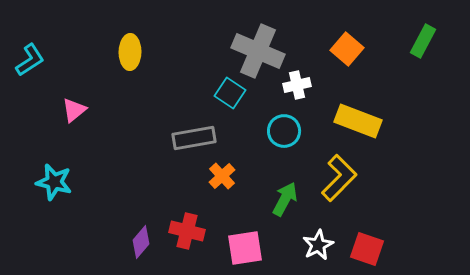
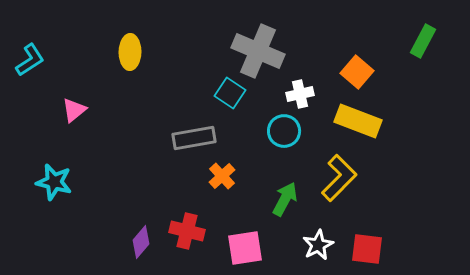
orange square: moved 10 px right, 23 px down
white cross: moved 3 px right, 9 px down
red square: rotated 12 degrees counterclockwise
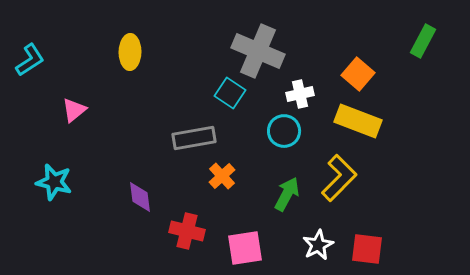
orange square: moved 1 px right, 2 px down
green arrow: moved 2 px right, 5 px up
purple diamond: moved 1 px left, 45 px up; rotated 48 degrees counterclockwise
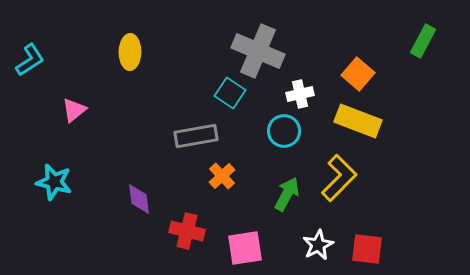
gray rectangle: moved 2 px right, 2 px up
purple diamond: moved 1 px left, 2 px down
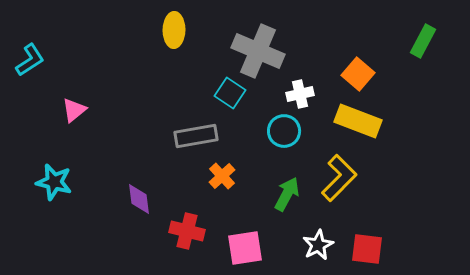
yellow ellipse: moved 44 px right, 22 px up
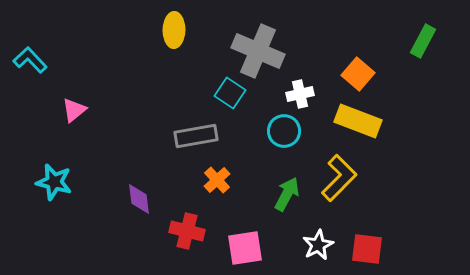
cyan L-shape: rotated 100 degrees counterclockwise
orange cross: moved 5 px left, 4 px down
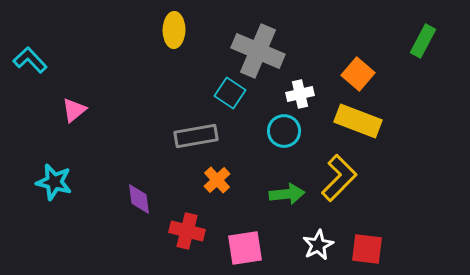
green arrow: rotated 56 degrees clockwise
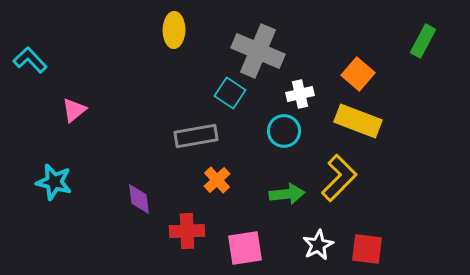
red cross: rotated 16 degrees counterclockwise
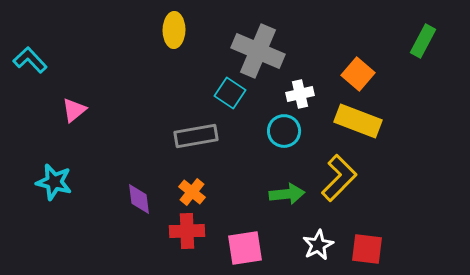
orange cross: moved 25 px left, 12 px down; rotated 8 degrees counterclockwise
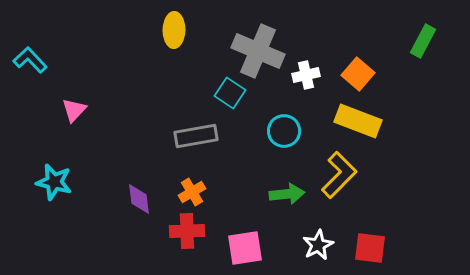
white cross: moved 6 px right, 19 px up
pink triangle: rotated 8 degrees counterclockwise
yellow L-shape: moved 3 px up
orange cross: rotated 20 degrees clockwise
red square: moved 3 px right, 1 px up
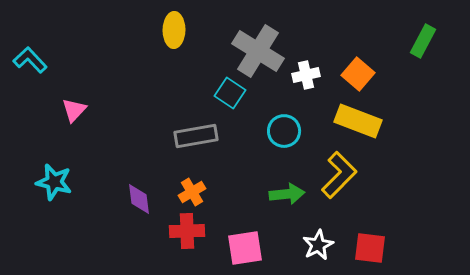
gray cross: rotated 9 degrees clockwise
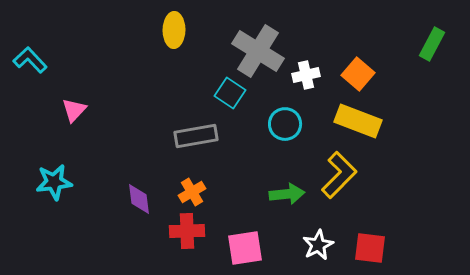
green rectangle: moved 9 px right, 3 px down
cyan circle: moved 1 px right, 7 px up
cyan star: rotated 21 degrees counterclockwise
